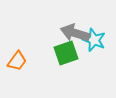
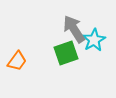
gray arrow: moved 1 px left, 4 px up; rotated 40 degrees clockwise
cyan star: rotated 20 degrees clockwise
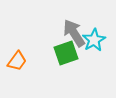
gray arrow: moved 4 px down
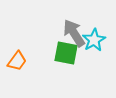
green square: rotated 30 degrees clockwise
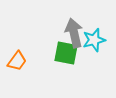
gray arrow: rotated 20 degrees clockwise
cyan star: rotated 15 degrees clockwise
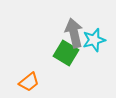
green square: rotated 20 degrees clockwise
orange trapezoid: moved 12 px right, 21 px down; rotated 15 degrees clockwise
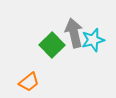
cyan star: moved 1 px left
green square: moved 14 px left, 8 px up; rotated 15 degrees clockwise
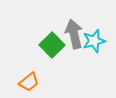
gray arrow: moved 1 px down
cyan star: moved 1 px right, 1 px down
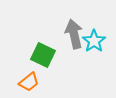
cyan star: rotated 20 degrees counterclockwise
green square: moved 9 px left, 10 px down; rotated 20 degrees counterclockwise
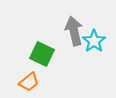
gray arrow: moved 3 px up
green square: moved 1 px left, 1 px up
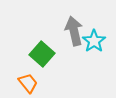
green square: rotated 15 degrees clockwise
orange trapezoid: moved 1 px left, 1 px down; rotated 90 degrees counterclockwise
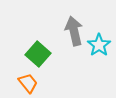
cyan star: moved 5 px right, 4 px down
green square: moved 4 px left
